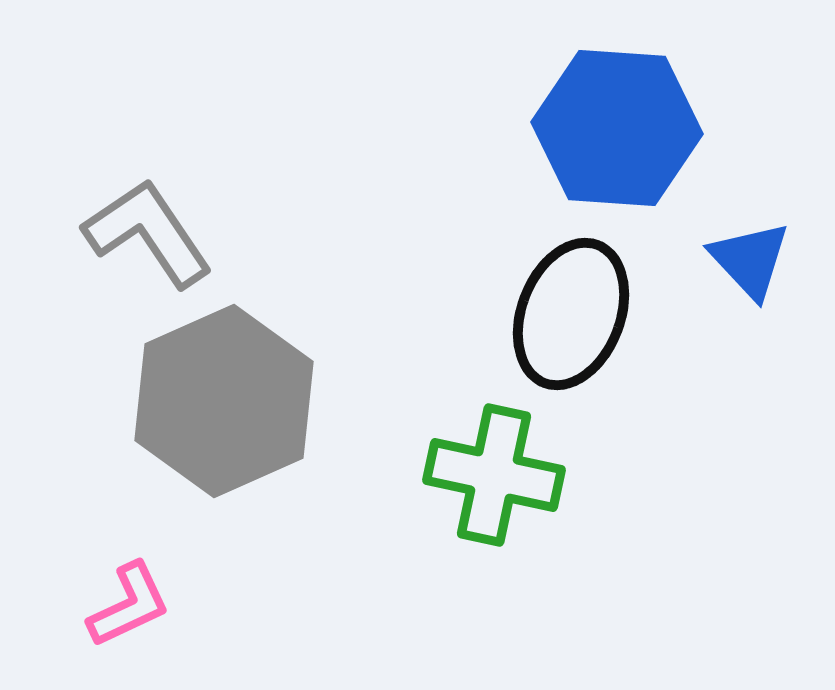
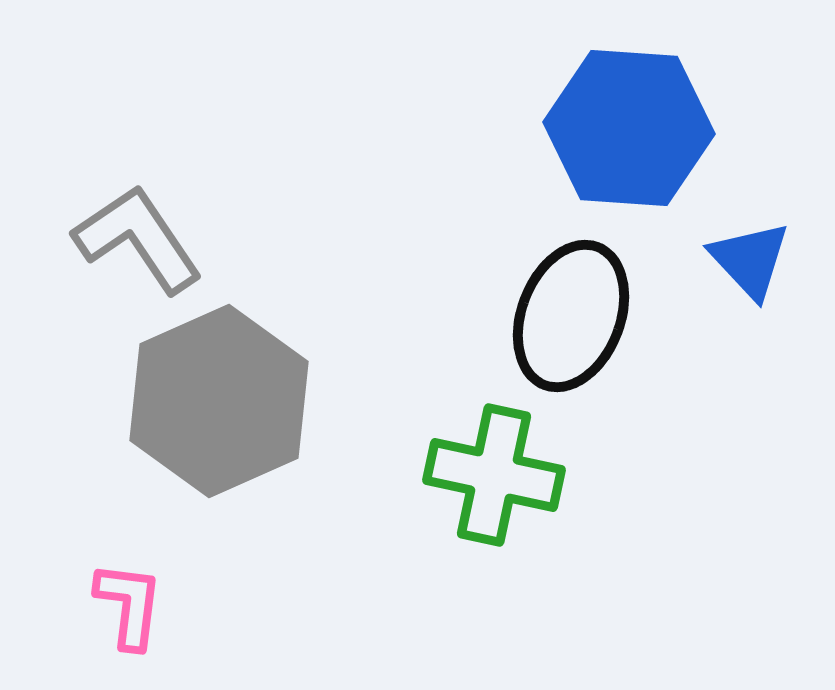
blue hexagon: moved 12 px right
gray L-shape: moved 10 px left, 6 px down
black ellipse: moved 2 px down
gray hexagon: moved 5 px left
pink L-shape: rotated 58 degrees counterclockwise
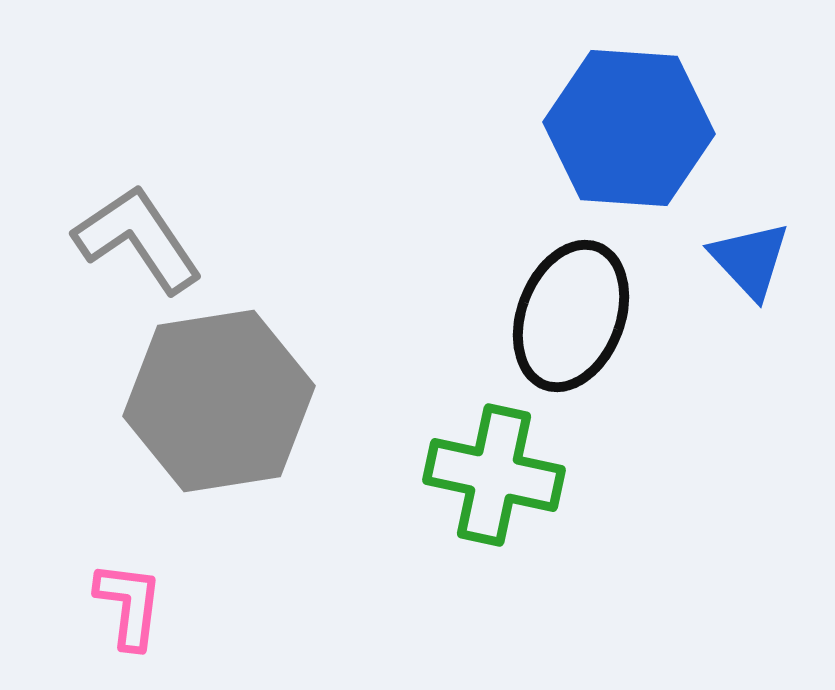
gray hexagon: rotated 15 degrees clockwise
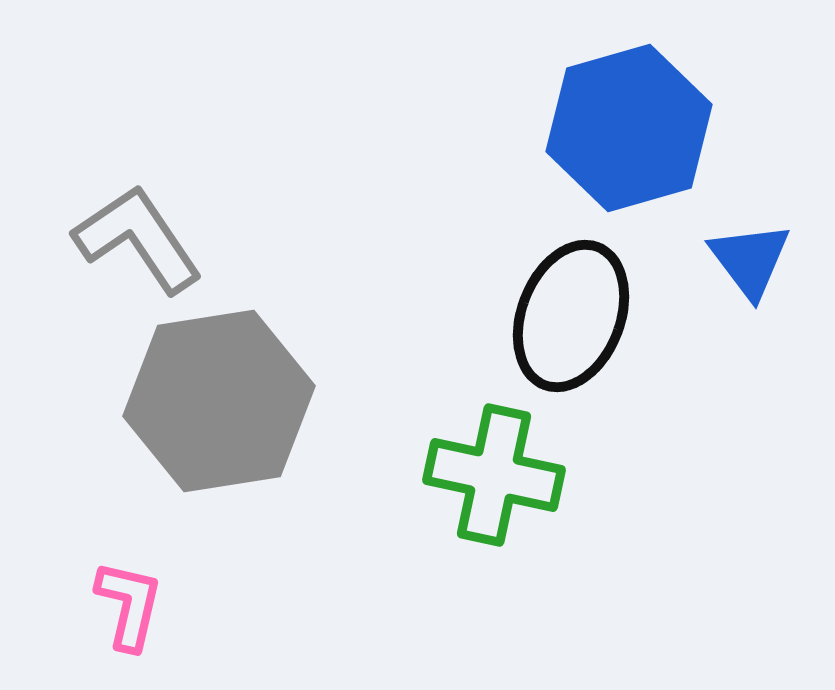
blue hexagon: rotated 20 degrees counterclockwise
blue triangle: rotated 6 degrees clockwise
pink L-shape: rotated 6 degrees clockwise
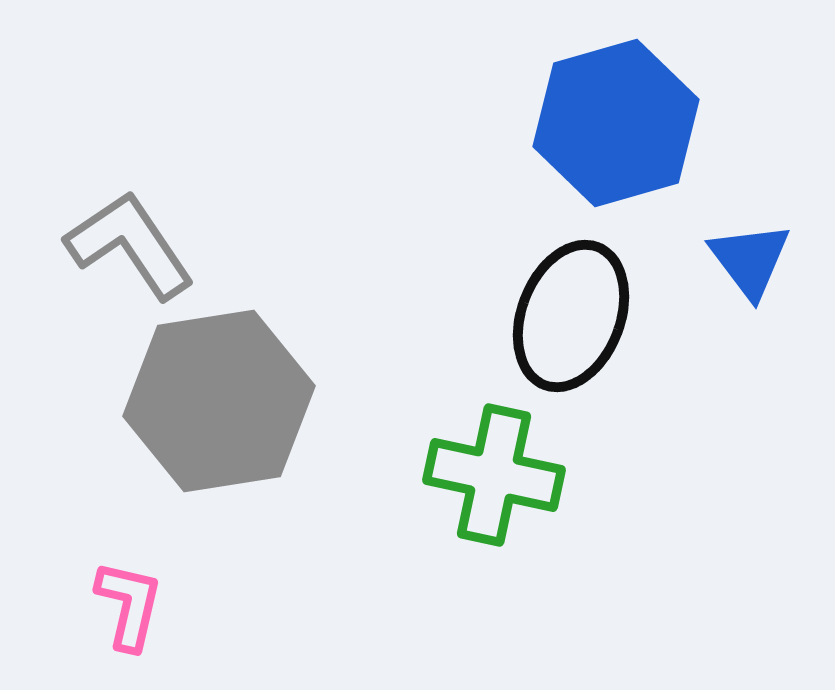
blue hexagon: moved 13 px left, 5 px up
gray L-shape: moved 8 px left, 6 px down
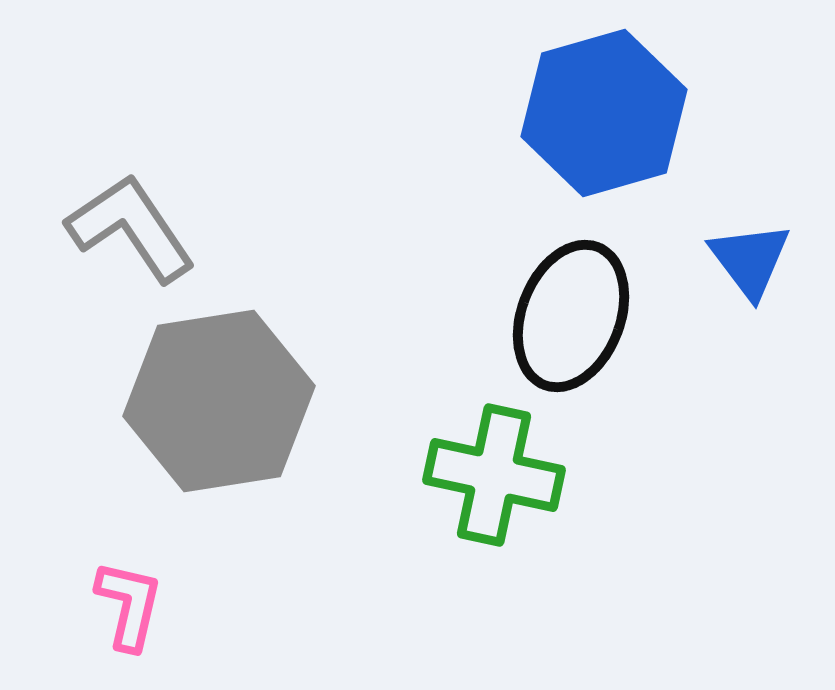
blue hexagon: moved 12 px left, 10 px up
gray L-shape: moved 1 px right, 17 px up
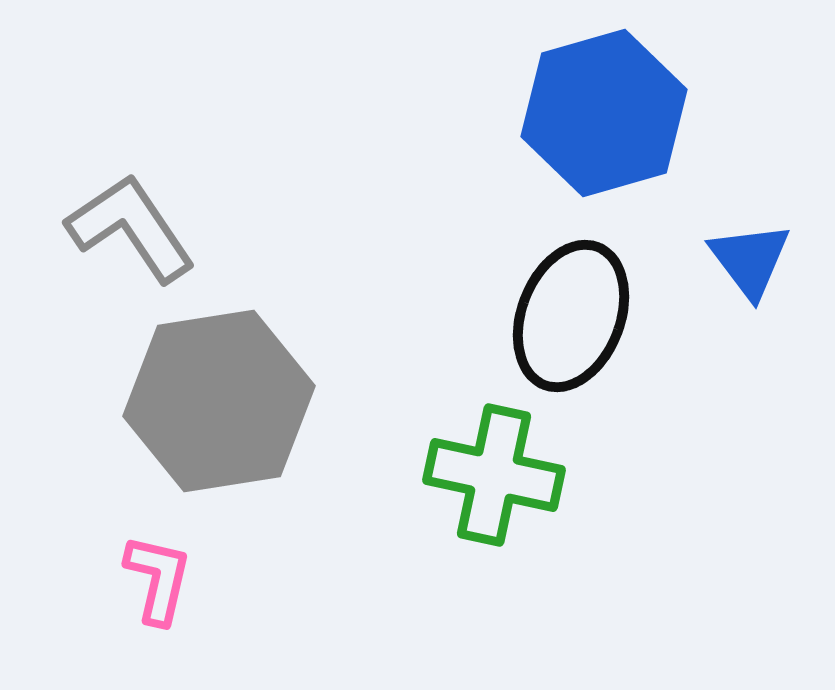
pink L-shape: moved 29 px right, 26 px up
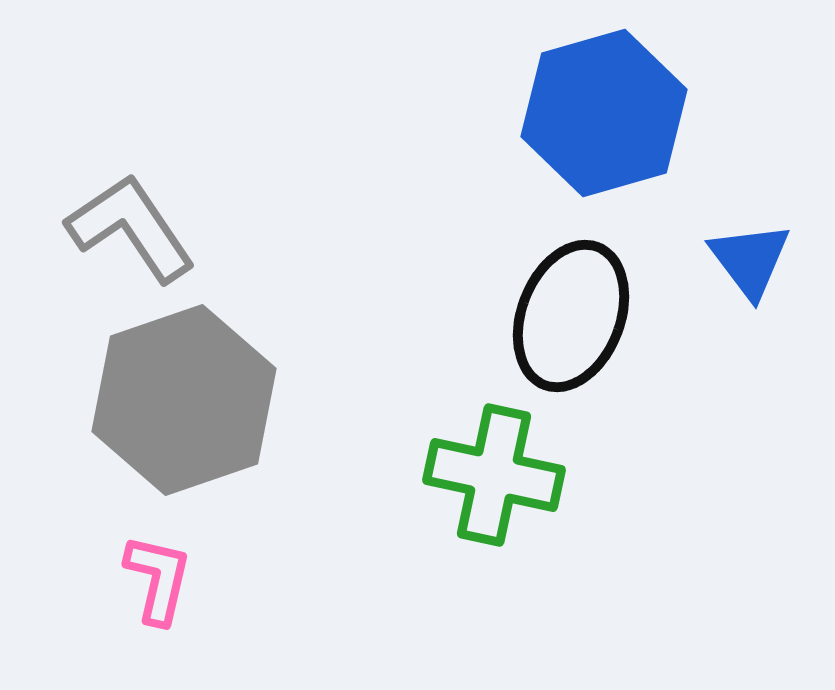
gray hexagon: moved 35 px left, 1 px up; rotated 10 degrees counterclockwise
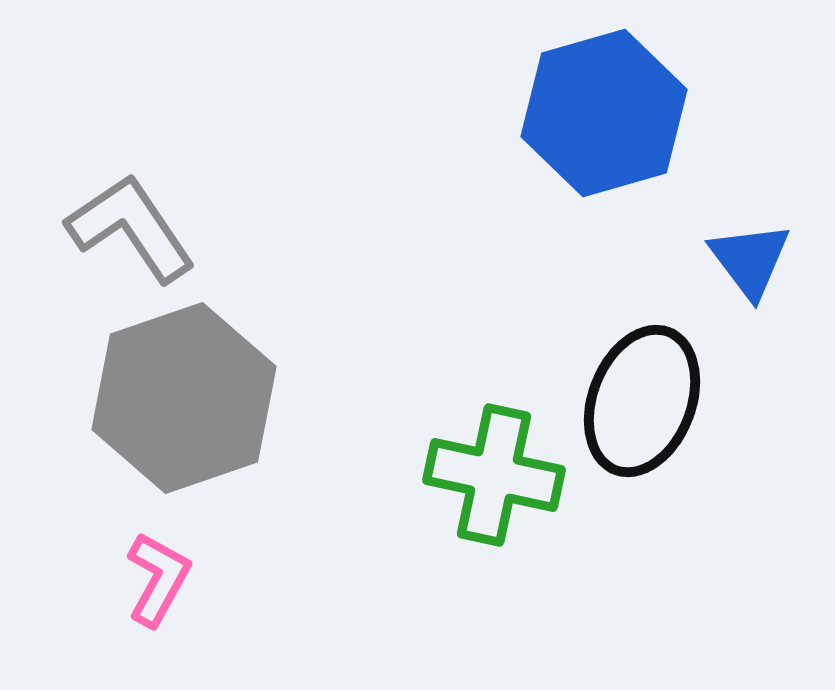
black ellipse: moved 71 px right, 85 px down
gray hexagon: moved 2 px up
pink L-shape: rotated 16 degrees clockwise
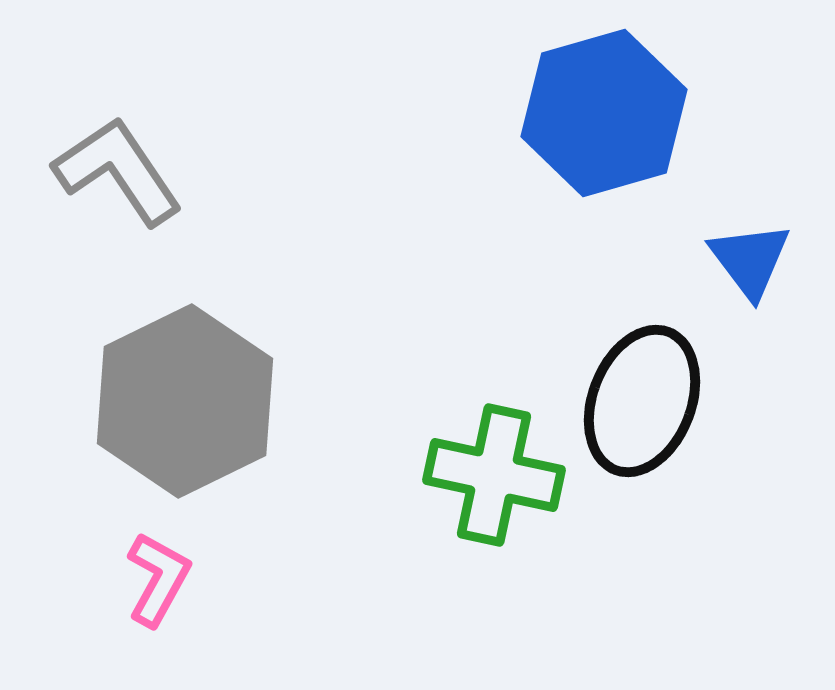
gray L-shape: moved 13 px left, 57 px up
gray hexagon: moved 1 px right, 3 px down; rotated 7 degrees counterclockwise
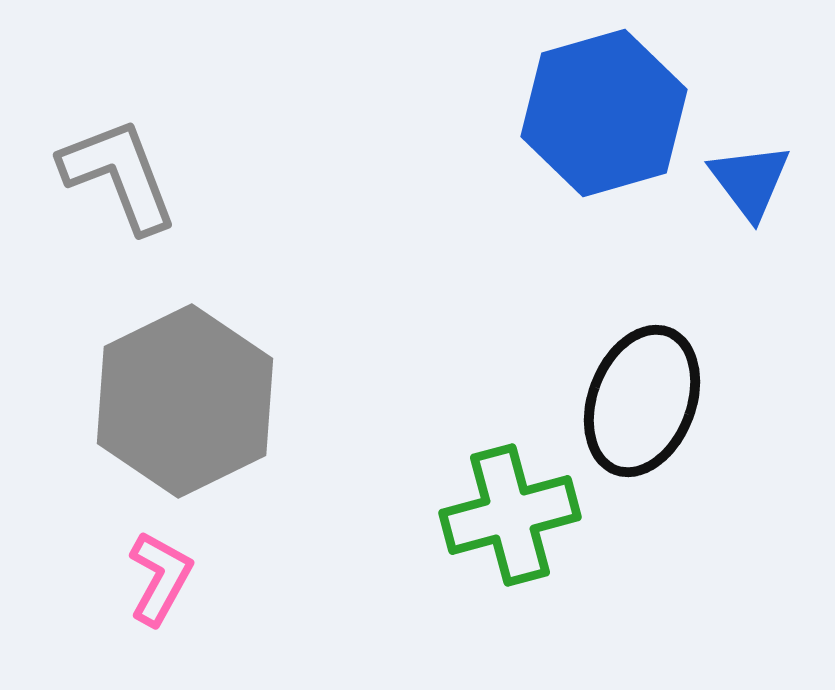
gray L-shape: moved 1 px right, 4 px down; rotated 13 degrees clockwise
blue triangle: moved 79 px up
green cross: moved 16 px right, 40 px down; rotated 27 degrees counterclockwise
pink L-shape: moved 2 px right, 1 px up
